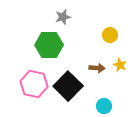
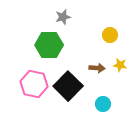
yellow star: rotated 16 degrees counterclockwise
cyan circle: moved 1 px left, 2 px up
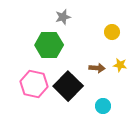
yellow circle: moved 2 px right, 3 px up
cyan circle: moved 2 px down
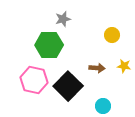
gray star: moved 2 px down
yellow circle: moved 3 px down
yellow star: moved 4 px right, 1 px down
pink hexagon: moved 4 px up
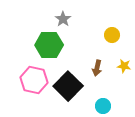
gray star: rotated 21 degrees counterclockwise
brown arrow: rotated 98 degrees clockwise
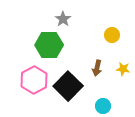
yellow star: moved 1 px left, 3 px down
pink hexagon: rotated 20 degrees clockwise
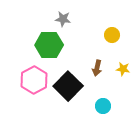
gray star: rotated 28 degrees counterclockwise
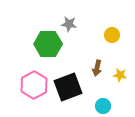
gray star: moved 6 px right, 5 px down
green hexagon: moved 1 px left, 1 px up
yellow star: moved 3 px left, 6 px down
pink hexagon: moved 5 px down
black square: moved 1 px down; rotated 24 degrees clockwise
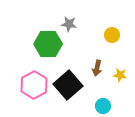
black square: moved 2 px up; rotated 20 degrees counterclockwise
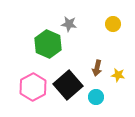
yellow circle: moved 1 px right, 11 px up
green hexagon: rotated 24 degrees clockwise
yellow star: moved 2 px left
pink hexagon: moved 1 px left, 2 px down
cyan circle: moved 7 px left, 9 px up
